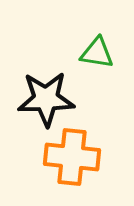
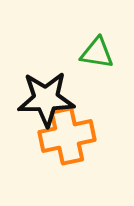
orange cross: moved 5 px left, 21 px up; rotated 18 degrees counterclockwise
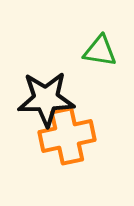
green triangle: moved 3 px right, 2 px up
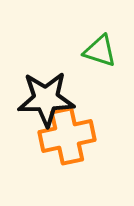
green triangle: rotated 9 degrees clockwise
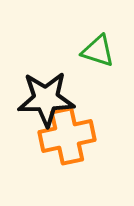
green triangle: moved 2 px left
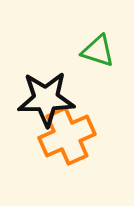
orange cross: rotated 12 degrees counterclockwise
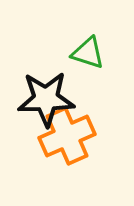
green triangle: moved 10 px left, 2 px down
